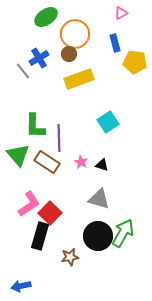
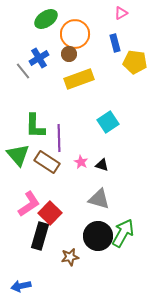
green ellipse: moved 2 px down
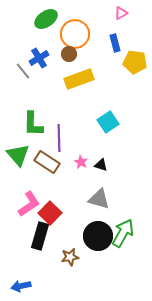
green L-shape: moved 2 px left, 2 px up
black triangle: moved 1 px left
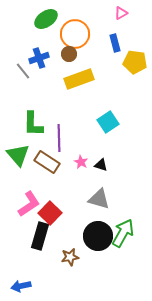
blue cross: rotated 12 degrees clockwise
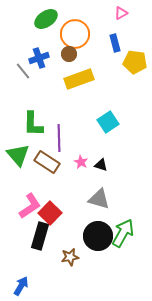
pink L-shape: moved 1 px right, 2 px down
blue arrow: rotated 132 degrees clockwise
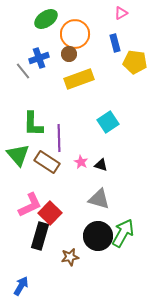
pink L-shape: moved 1 px up; rotated 8 degrees clockwise
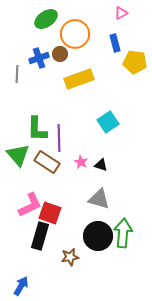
brown circle: moved 9 px left
gray line: moved 6 px left, 3 px down; rotated 42 degrees clockwise
green L-shape: moved 4 px right, 5 px down
red square: rotated 25 degrees counterclockwise
green arrow: rotated 24 degrees counterclockwise
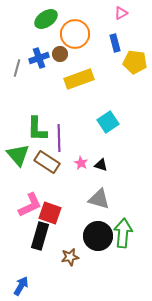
gray line: moved 6 px up; rotated 12 degrees clockwise
pink star: moved 1 px down
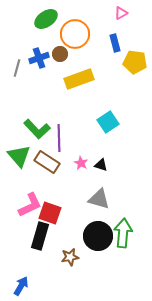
green L-shape: rotated 44 degrees counterclockwise
green triangle: moved 1 px right, 1 px down
